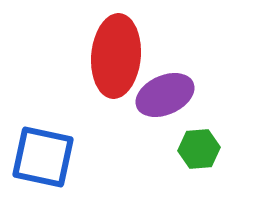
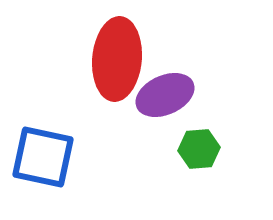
red ellipse: moved 1 px right, 3 px down
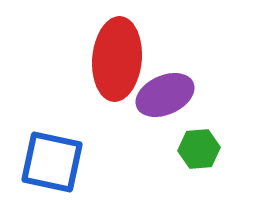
blue square: moved 9 px right, 5 px down
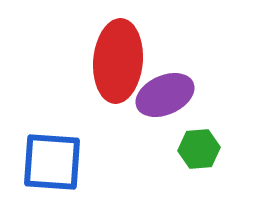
red ellipse: moved 1 px right, 2 px down
blue square: rotated 8 degrees counterclockwise
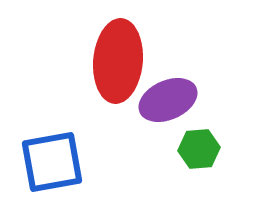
purple ellipse: moved 3 px right, 5 px down
blue square: rotated 14 degrees counterclockwise
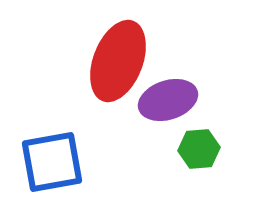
red ellipse: rotated 16 degrees clockwise
purple ellipse: rotated 6 degrees clockwise
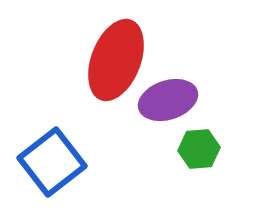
red ellipse: moved 2 px left, 1 px up
blue square: rotated 28 degrees counterclockwise
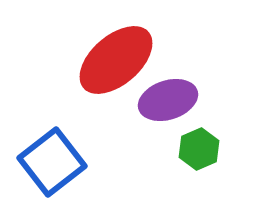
red ellipse: rotated 28 degrees clockwise
green hexagon: rotated 18 degrees counterclockwise
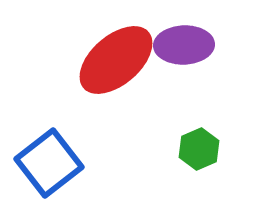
purple ellipse: moved 16 px right, 55 px up; rotated 16 degrees clockwise
blue square: moved 3 px left, 1 px down
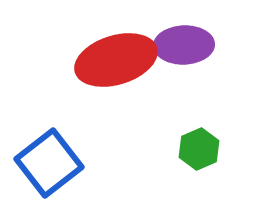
red ellipse: rotated 24 degrees clockwise
